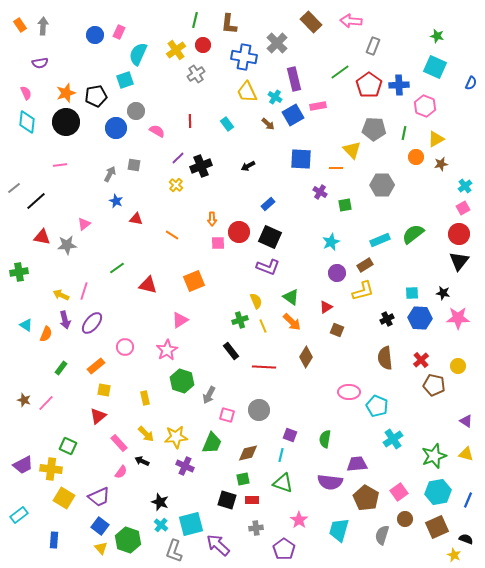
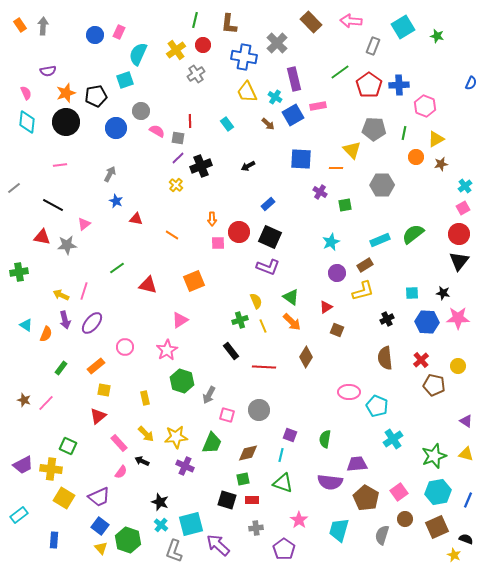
purple semicircle at (40, 63): moved 8 px right, 8 px down
cyan square at (435, 67): moved 32 px left, 40 px up; rotated 35 degrees clockwise
gray circle at (136, 111): moved 5 px right
gray square at (134, 165): moved 44 px right, 27 px up
black line at (36, 201): moved 17 px right, 4 px down; rotated 70 degrees clockwise
blue hexagon at (420, 318): moved 7 px right, 4 px down
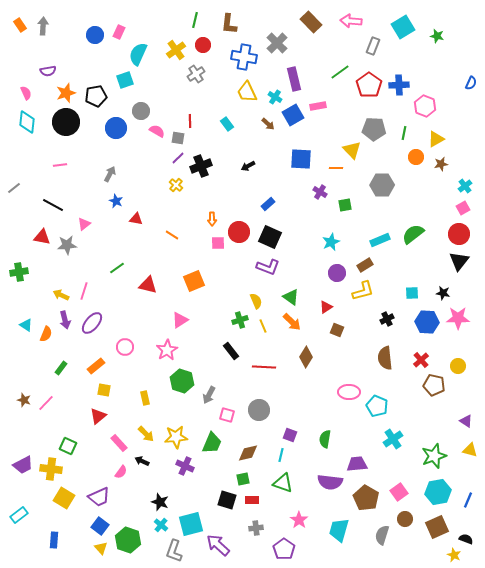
yellow triangle at (466, 454): moved 4 px right, 4 px up
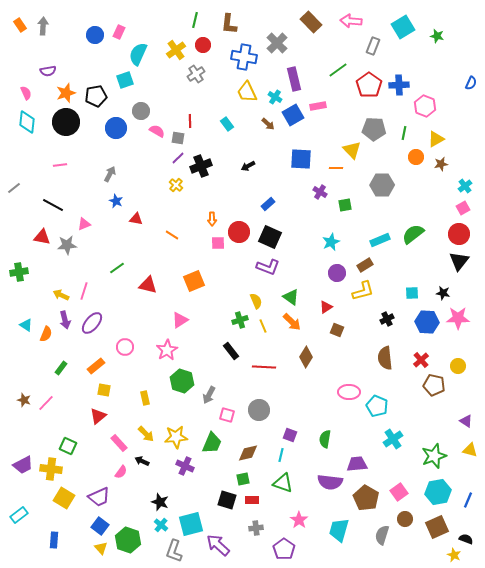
green line at (340, 72): moved 2 px left, 2 px up
pink triangle at (84, 224): rotated 16 degrees clockwise
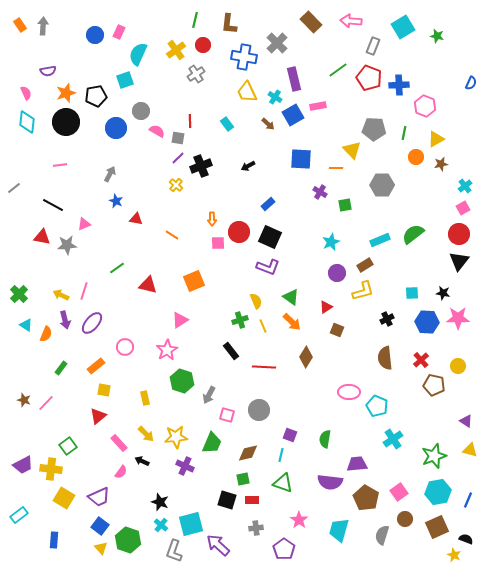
red pentagon at (369, 85): moved 7 px up; rotated 15 degrees counterclockwise
green cross at (19, 272): moved 22 px down; rotated 36 degrees counterclockwise
green square at (68, 446): rotated 30 degrees clockwise
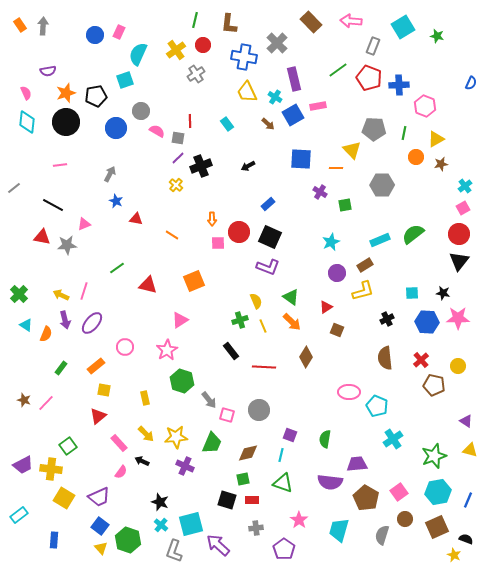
gray arrow at (209, 395): moved 5 px down; rotated 66 degrees counterclockwise
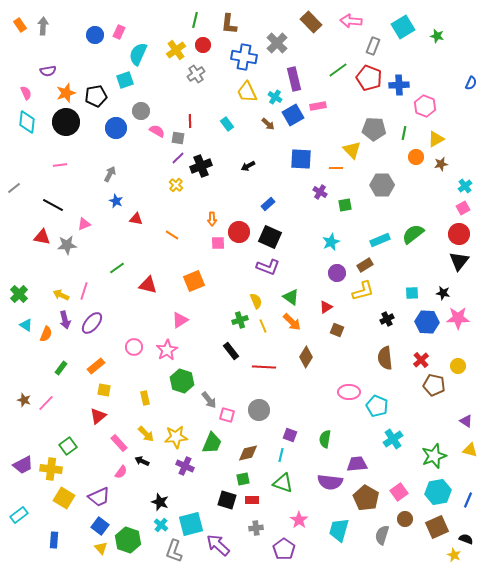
pink circle at (125, 347): moved 9 px right
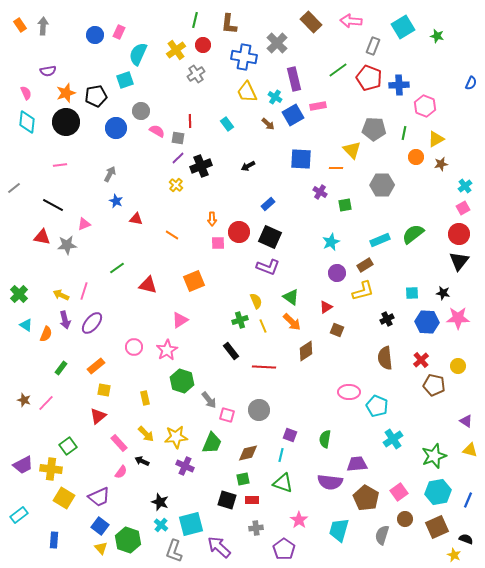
brown diamond at (306, 357): moved 6 px up; rotated 25 degrees clockwise
purple arrow at (218, 545): moved 1 px right, 2 px down
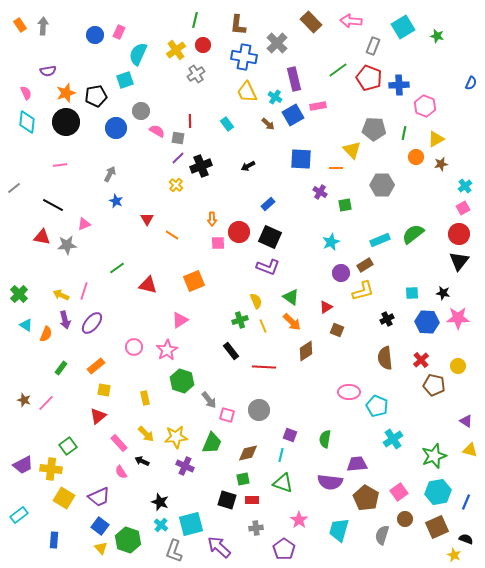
brown L-shape at (229, 24): moved 9 px right, 1 px down
red triangle at (136, 219): moved 11 px right; rotated 48 degrees clockwise
purple circle at (337, 273): moved 4 px right
pink semicircle at (121, 472): rotated 112 degrees clockwise
blue line at (468, 500): moved 2 px left, 2 px down
